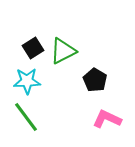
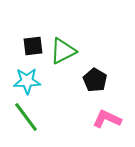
black square: moved 2 px up; rotated 25 degrees clockwise
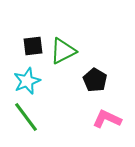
cyan star: rotated 20 degrees counterclockwise
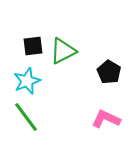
black pentagon: moved 14 px right, 8 px up
pink L-shape: moved 1 px left
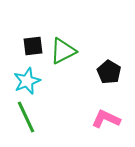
green line: rotated 12 degrees clockwise
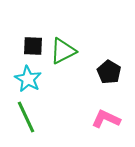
black square: rotated 10 degrees clockwise
cyan star: moved 1 px right, 2 px up; rotated 20 degrees counterclockwise
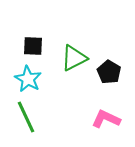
green triangle: moved 11 px right, 7 px down
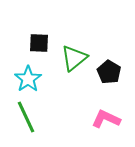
black square: moved 6 px right, 3 px up
green triangle: rotated 12 degrees counterclockwise
cyan star: rotated 8 degrees clockwise
